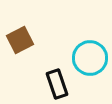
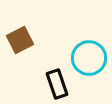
cyan circle: moved 1 px left
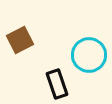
cyan circle: moved 3 px up
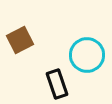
cyan circle: moved 2 px left
